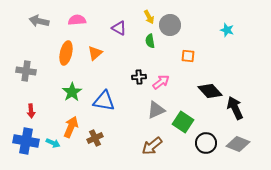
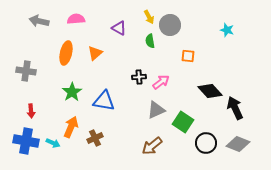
pink semicircle: moved 1 px left, 1 px up
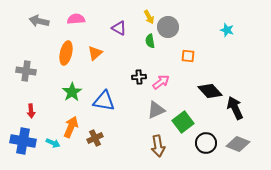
gray circle: moved 2 px left, 2 px down
green square: rotated 20 degrees clockwise
blue cross: moved 3 px left
brown arrow: moved 6 px right; rotated 60 degrees counterclockwise
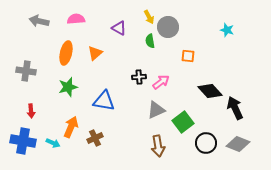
green star: moved 4 px left, 5 px up; rotated 18 degrees clockwise
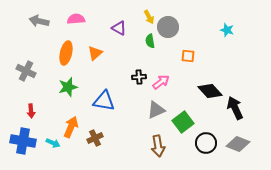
gray cross: rotated 18 degrees clockwise
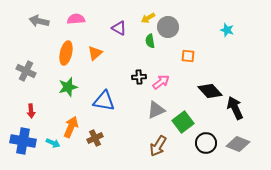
yellow arrow: moved 1 px left, 1 px down; rotated 88 degrees clockwise
brown arrow: rotated 40 degrees clockwise
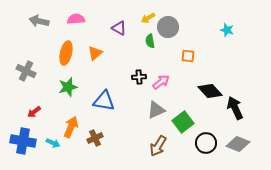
red arrow: moved 3 px right, 1 px down; rotated 56 degrees clockwise
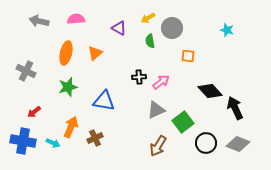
gray circle: moved 4 px right, 1 px down
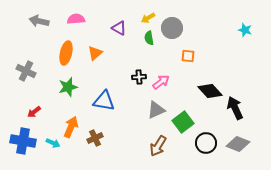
cyan star: moved 18 px right
green semicircle: moved 1 px left, 3 px up
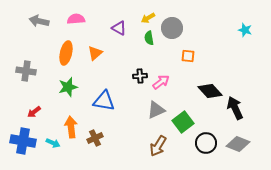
gray cross: rotated 18 degrees counterclockwise
black cross: moved 1 px right, 1 px up
orange arrow: rotated 30 degrees counterclockwise
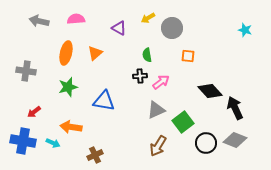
green semicircle: moved 2 px left, 17 px down
orange arrow: rotated 75 degrees counterclockwise
brown cross: moved 17 px down
gray diamond: moved 3 px left, 4 px up
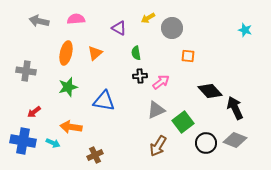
green semicircle: moved 11 px left, 2 px up
